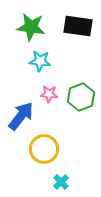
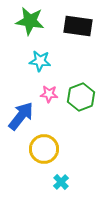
green star: moved 1 px left, 6 px up
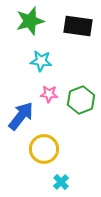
green star: rotated 24 degrees counterclockwise
cyan star: moved 1 px right
green hexagon: moved 3 px down
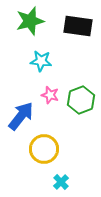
pink star: moved 1 px right, 1 px down; rotated 12 degrees clockwise
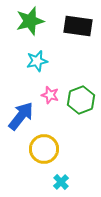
cyan star: moved 4 px left; rotated 20 degrees counterclockwise
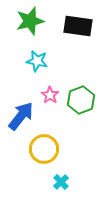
cyan star: rotated 25 degrees clockwise
pink star: rotated 18 degrees clockwise
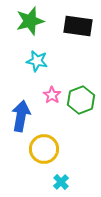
pink star: moved 2 px right
blue arrow: rotated 28 degrees counterclockwise
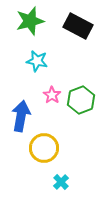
black rectangle: rotated 20 degrees clockwise
yellow circle: moved 1 px up
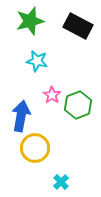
green hexagon: moved 3 px left, 5 px down
yellow circle: moved 9 px left
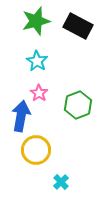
green star: moved 6 px right
cyan star: rotated 20 degrees clockwise
pink star: moved 13 px left, 2 px up
yellow circle: moved 1 px right, 2 px down
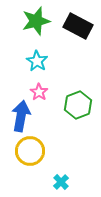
pink star: moved 1 px up
yellow circle: moved 6 px left, 1 px down
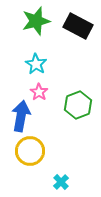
cyan star: moved 1 px left, 3 px down
